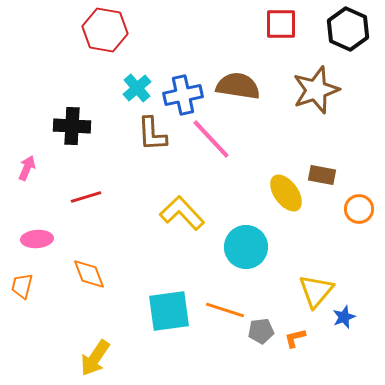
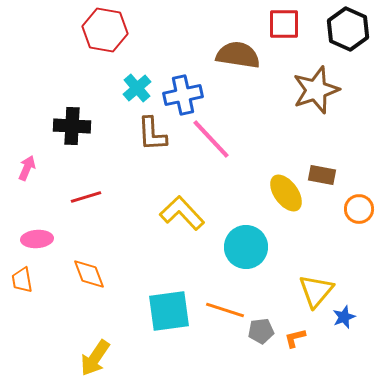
red square: moved 3 px right
brown semicircle: moved 31 px up
orange trapezoid: moved 6 px up; rotated 24 degrees counterclockwise
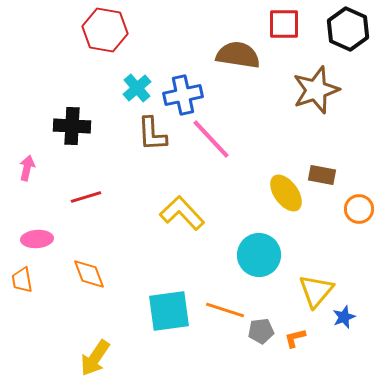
pink arrow: rotated 10 degrees counterclockwise
cyan circle: moved 13 px right, 8 px down
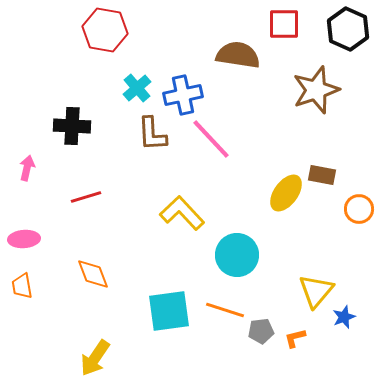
yellow ellipse: rotated 72 degrees clockwise
pink ellipse: moved 13 px left
cyan circle: moved 22 px left
orange diamond: moved 4 px right
orange trapezoid: moved 6 px down
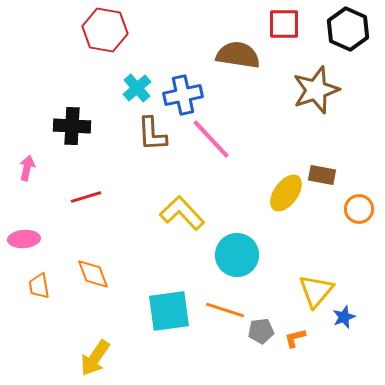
orange trapezoid: moved 17 px right
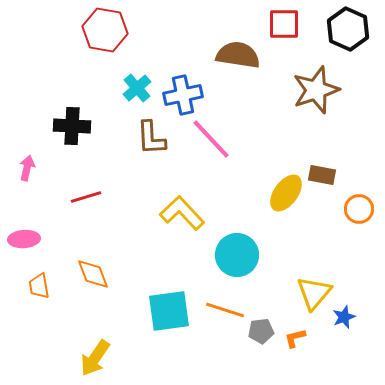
brown L-shape: moved 1 px left, 4 px down
yellow triangle: moved 2 px left, 2 px down
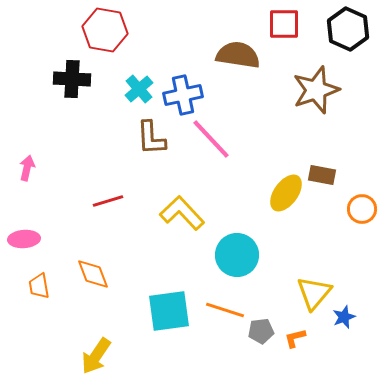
cyan cross: moved 2 px right, 1 px down
black cross: moved 47 px up
red line: moved 22 px right, 4 px down
orange circle: moved 3 px right
yellow arrow: moved 1 px right, 2 px up
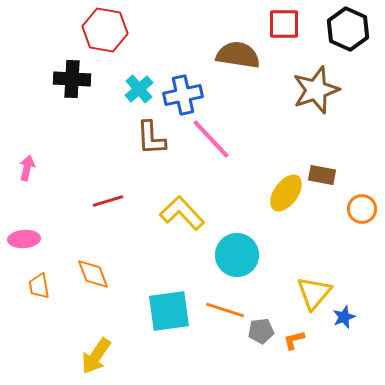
orange L-shape: moved 1 px left, 2 px down
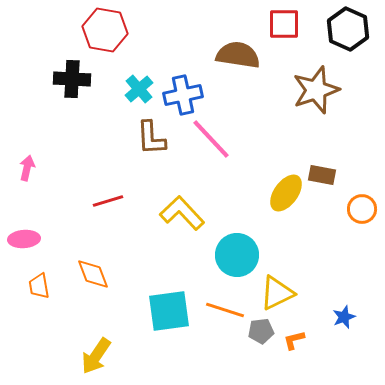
yellow triangle: moved 37 px left; rotated 24 degrees clockwise
